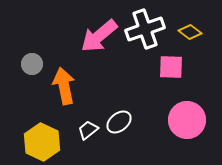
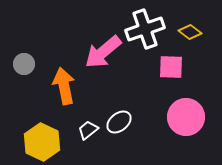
pink arrow: moved 4 px right, 16 px down
gray circle: moved 8 px left
pink circle: moved 1 px left, 3 px up
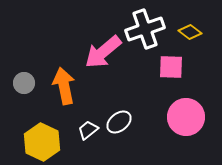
gray circle: moved 19 px down
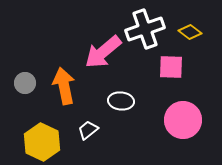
gray circle: moved 1 px right
pink circle: moved 3 px left, 3 px down
white ellipse: moved 2 px right, 21 px up; rotated 45 degrees clockwise
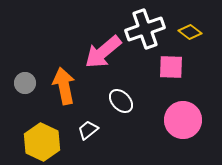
white ellipse: rotated 40 degrees clockwise
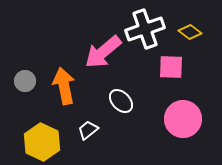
gray circle: moved 2 px up
pink circle: moved 1 px up
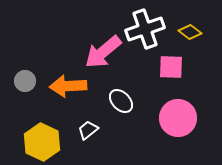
orange arrow: moved 4 px right; rotated 81 degrees counterclockwise
pink circle: moved 5 px left, 1 px up
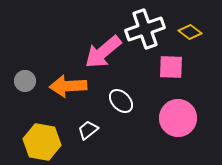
yellow hexagon: rotated 15 degrees counterclockwise
